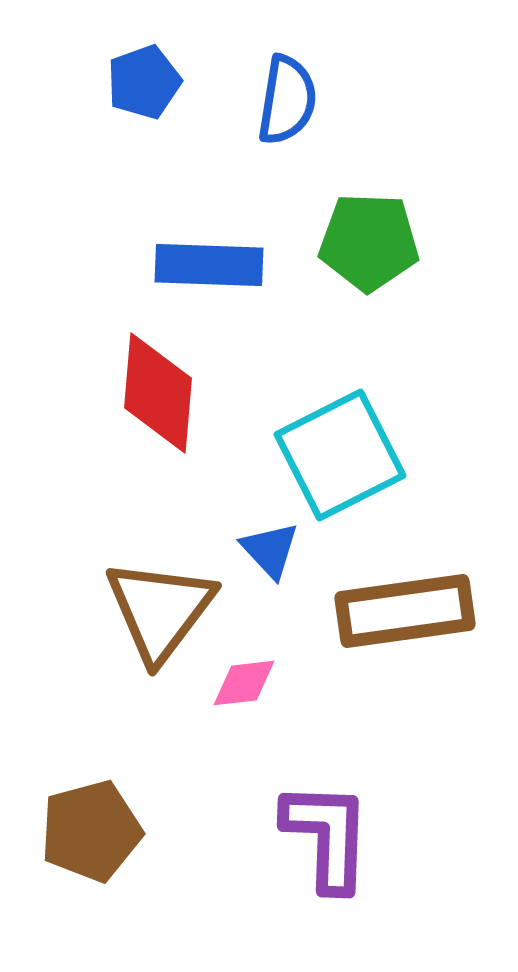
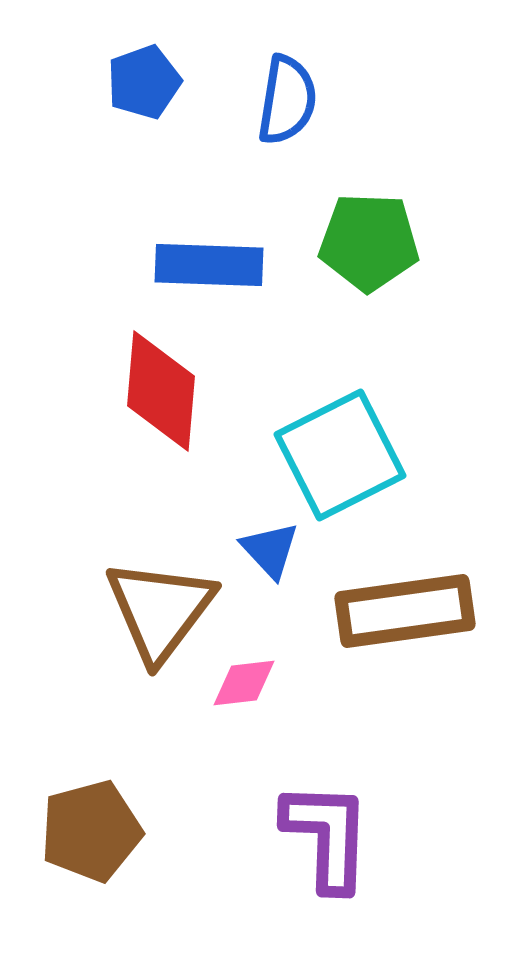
red diamond: moved 3 px right, 2 px up
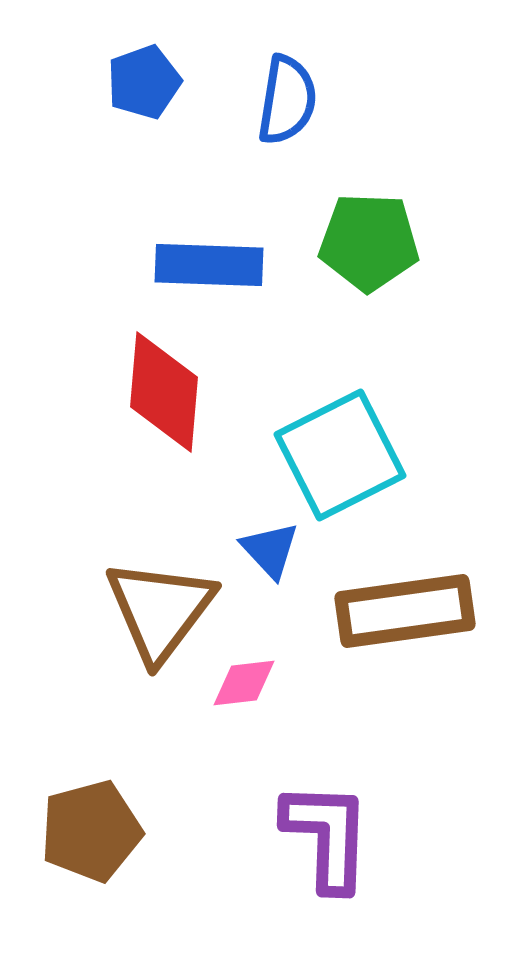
red diamond: moved 3 px right, 1 px down
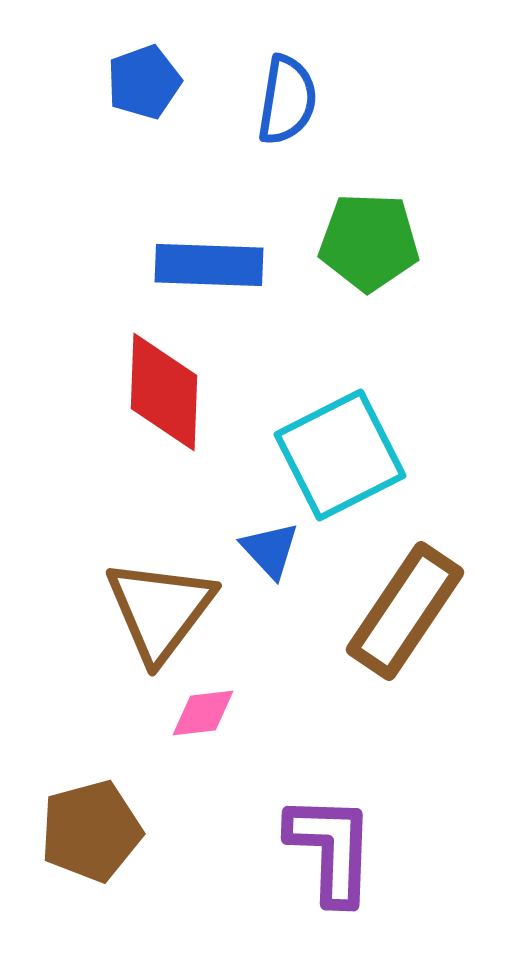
red diamond: rotated 3 degrees counterclockwise
brown rectangle: rotated 48 degrees counterclockwise
pink diamond: moved 41 px left, 30 px down
purple L-shape: moved 4 px right, 13 px down
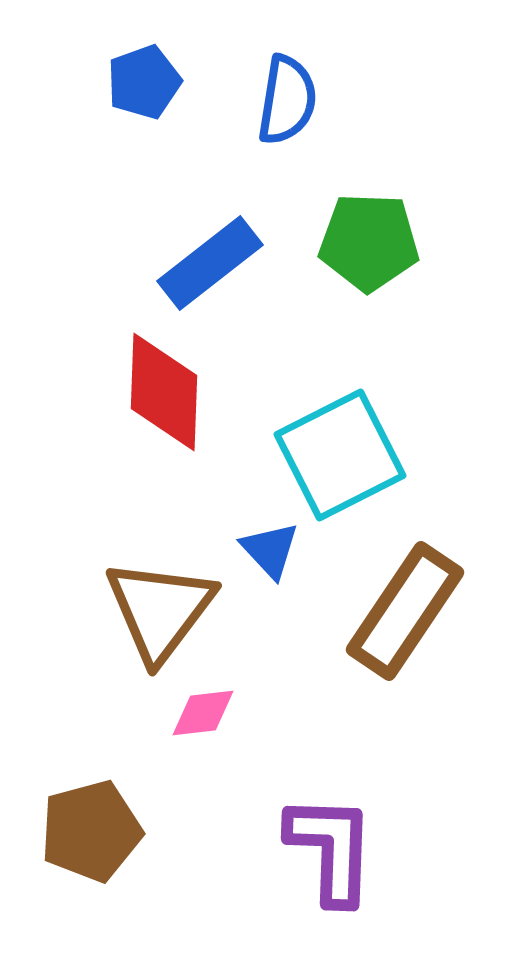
blue rectangle: moved 1 px right, 2 px up; rotated 40 degrees counterclockwise
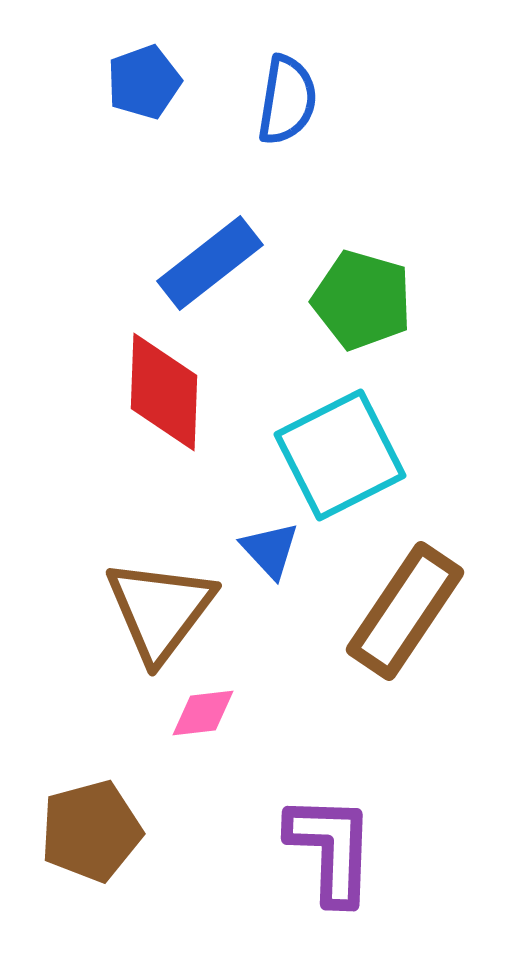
green pentagon: moved 7 px left, 58 px down; rotated 14 degrees clockwise
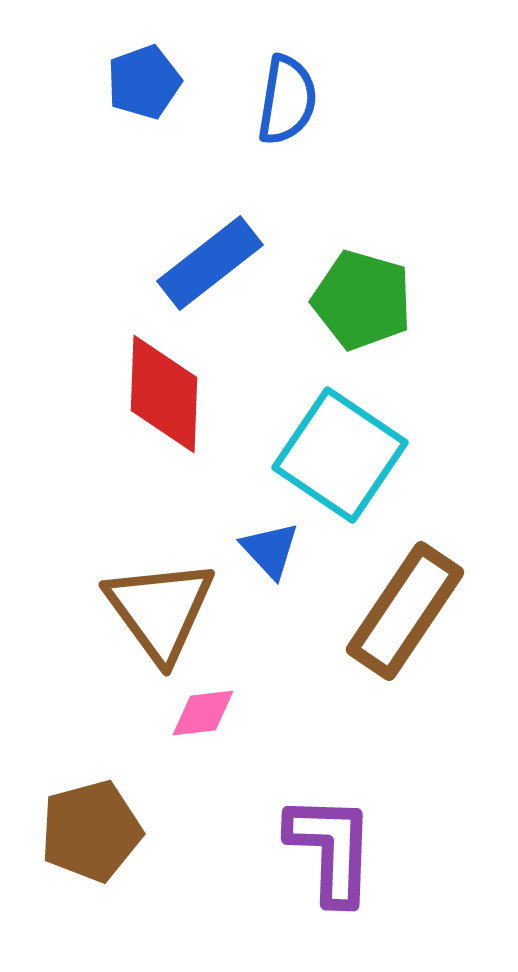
red diamond: moved 2 px down
cyan square: rotated 29 degrees counterclockwise
brown triangle: rotated 13 degrees counterclockwise
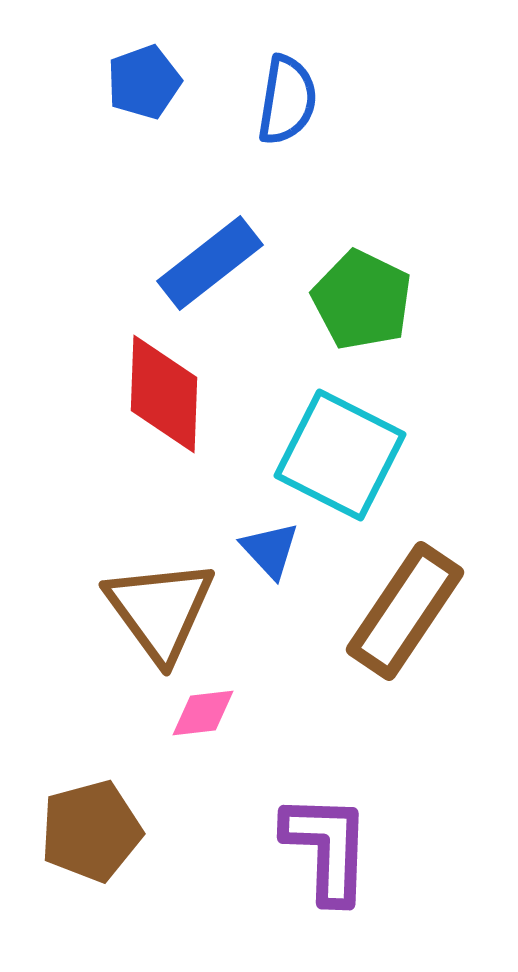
green pentagon: rotated 10 degrees clockwise
cyan square: rotated 7 degrees counterclockwise
purple L-shape: moved 4 px left, 1 px up
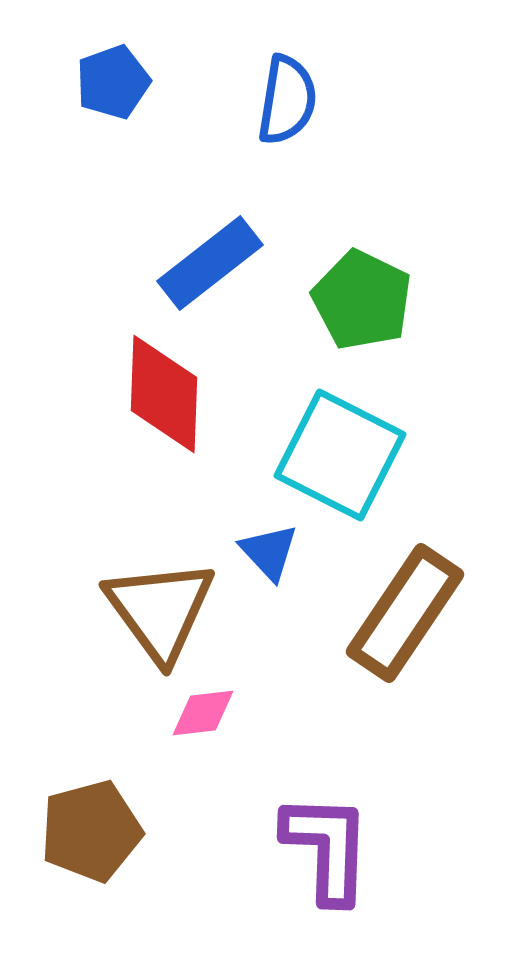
blue pentagon: moved 31 px left
blue triangle: moved 1 px left, 2 px down
brown rectangle: moved 2 px down
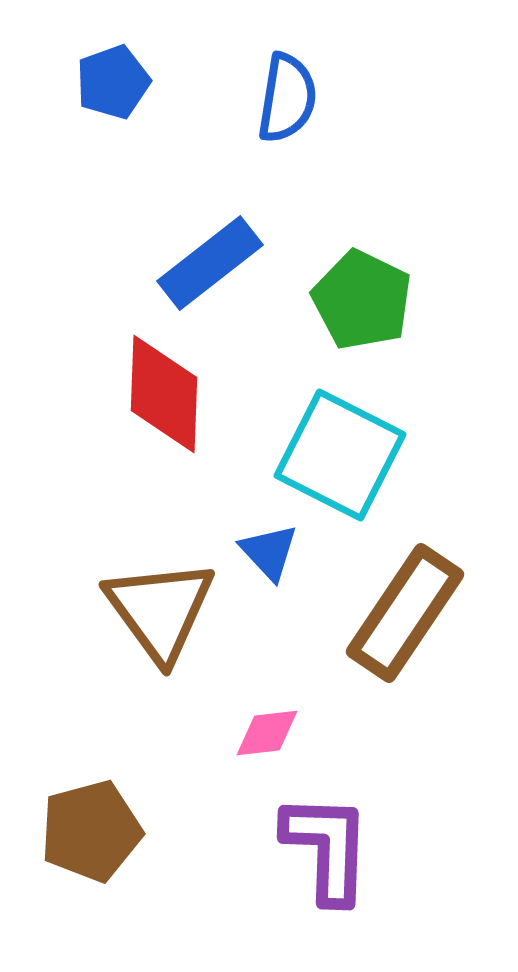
blue semicircle: moved 2 px up
pink diamond: moved 64 px right, 20 px down
